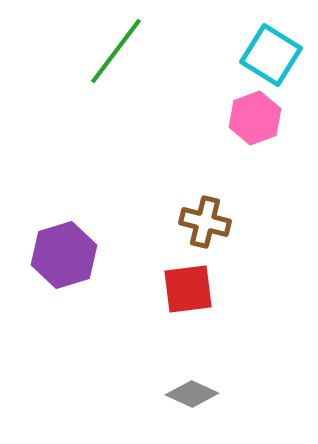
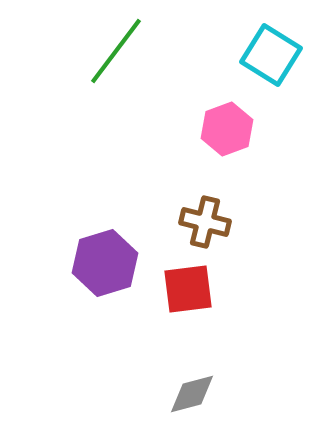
pink hexagon: moved 28 px left, 11 px down
purple hexagon: moved 41 px right, 8 px down
gray diamond: rotated 39 degrees counterclockwise
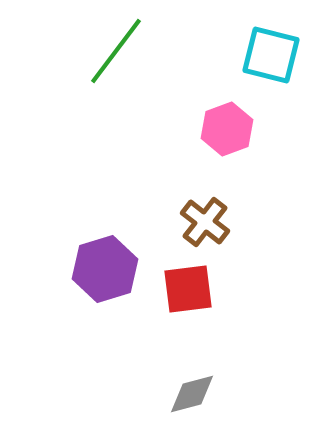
cyan square: rotated 18 degrees counterclockwise
brown cross: rotated 24 degrees clockwise
purple hexagon: moved 6 px down
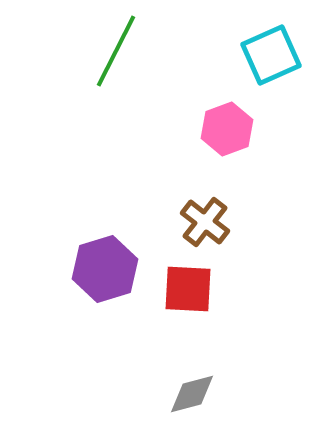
green line: rotated 10 degrees counterclockwise
cyan square: rotated 38 degrees counterclockwise
red square: rotated 10 degrees clockwise
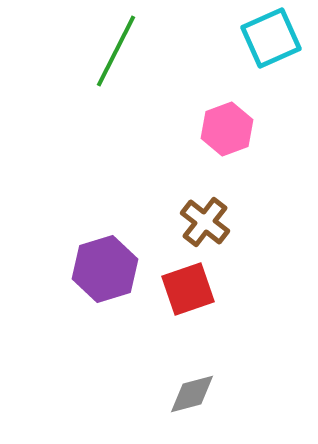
cyan square: moved 17 px up
red square: rotated 22 degrees counterclockwise
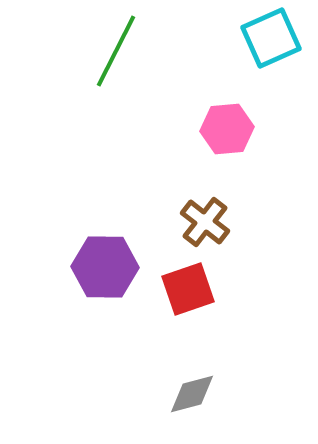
pink hexagon: rotated 15 degrees clockwise
purple hexagon: moved 2 px up; rotated 18 degrees clockwise
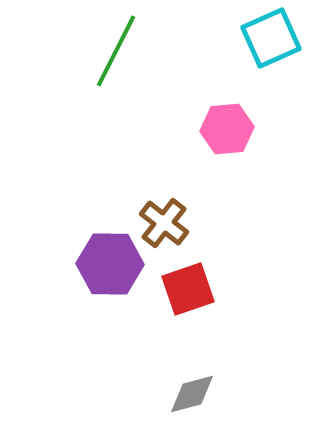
brown cross: moved 41 px left, 1 px down
purple hexagon: moved 5 px right, 3 px up
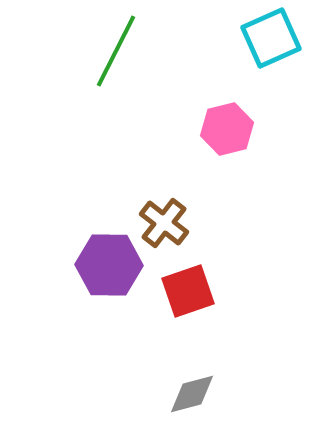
pink hexagon: rotated 9 degrees counterclockwise
purple hexagon: moved 1 px left, 1 px down
red square: moved 2 px down
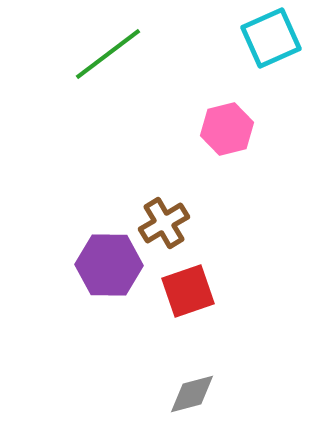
green line: moved 8 px left, 3 px down; rotated 26 degrees clockwise
brown cross: rotated 21 degrees clockwise
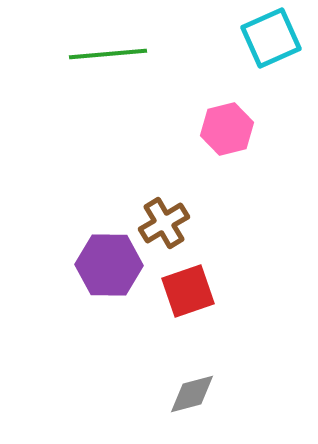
green line: rotated 32 degrees clockwise
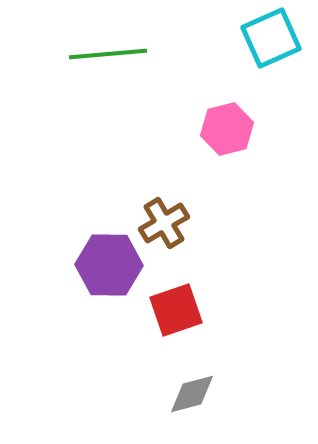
red square: moved 12 px left, 19 px down
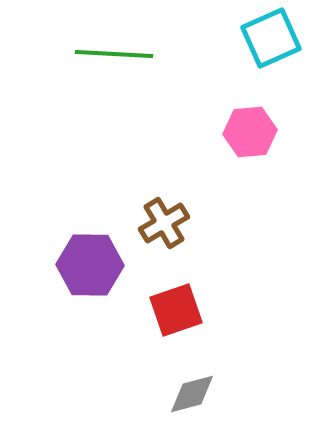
green line: moved 6 px right; rotated 8 degrees clockwise
pink hexagon: moved 23 px right, 3 px down; rotated 9 degrees clockwise
purple hexagon: moved 19 px left
